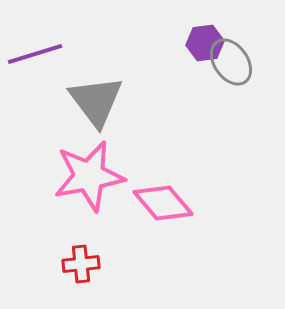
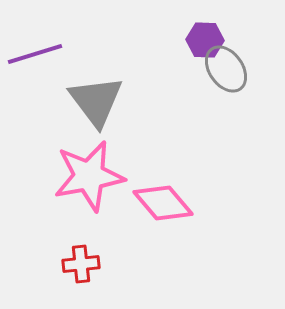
purple hexagon: moved 3 px up; rotated 9 degrees clockwise
gray ellipse: moved 5 px left, 7 px down
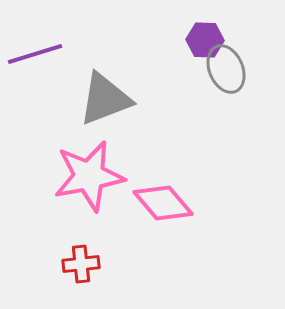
gray ellipse: rotated 12 degrees clockwise
gray triangle: moved 9 px right, 2 px up; rotated 46 degrees clockwise
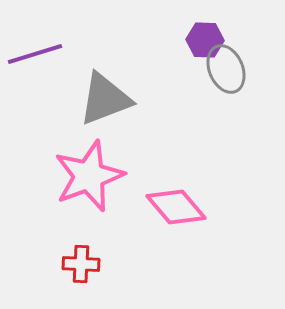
pink star: rotated 10 degrees counterclockwise
pink diamond: moved 13 px right, 4 px down
red cross: rotated 9 degrees clockwise
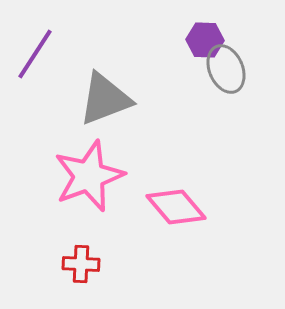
purple line: rotated 40 degrees counterclockwise
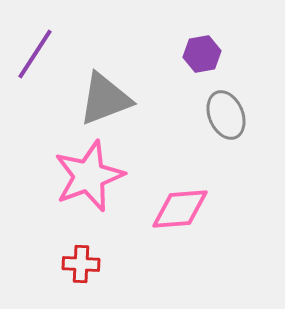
purple hexagon: moved 3 px left, 14 px down; rotated 12 degrees counterclockwise
gray ellipse: moved 46 px down
pink diamond: moved 4 px right, 2 px down; rotated 54 degrees counterclockwise
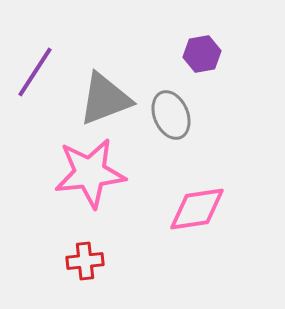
purple line: moved 18 px down
gray ellipse: moved 55 px left
pink star: moved 1 px right, 3 px up; rotated 14 degrees clockwise
pink diamond: moved 17 px right; rotated 4 degrees counterclockwise
red cross: moved 4 px right, 3 px up; rotated 9 degrees counterclockwise
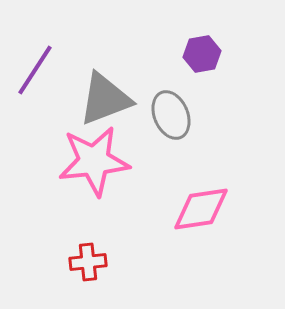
purple line: moved 2 px up
pink star: moved 4 px right, 12 px up
pink diamond: moved 4 px right
red cross: moved 3 px right, 1 px down
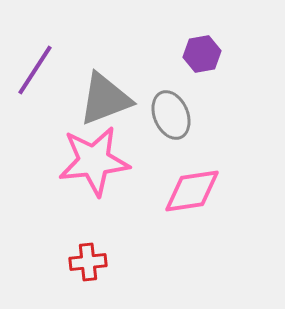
pink diamond: moved 9 px left, 18 px up
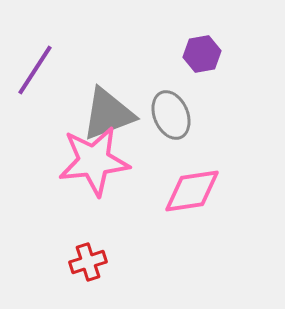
gray triangle: moved 3 px right, 15 px down
red cross: rotated 12 degrees counterclockwise
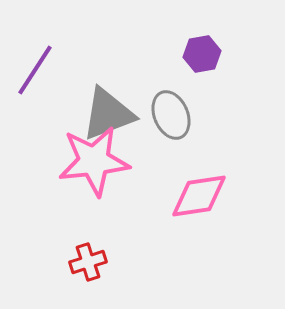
pink diamond: moved 7 px right, 5 px down
